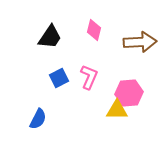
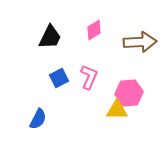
pink diamond: rotated 45 degrees clockwise
black trapezoid: rotated 8 degrees counterclockwise
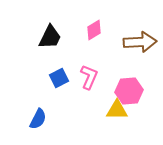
pink hexagon: moved 2 px up
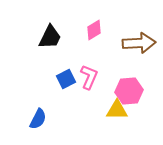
brown arrow: moved 1 px left, 1 px down
blue square: moved 7 px right, 1 px down
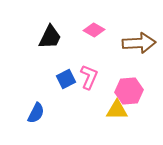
pink diamond: rotated 60 degrees clockwise
blue semicircle: moved 2 px left, 6 px up
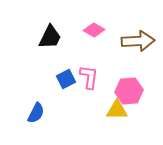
brown arrow: moved 1 px left, 2 px up
pink L-shape: rotated 15 degrees counterclockwise
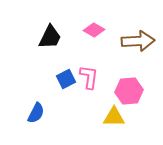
yellow triangle: moved 3 px left, 7 px down
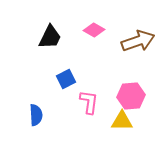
brown arrow: rotated 16 degrees counterclockwise
pink L-shape: moved 25 px down
pink hexagon: moved 2 px right, 5 px down
blue semicircle: moved 2 px down; rotated 30 degrees counterclockwise
yellow triangle: moved 8 px right, 4 px down
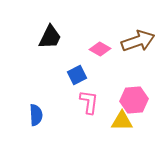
pink diamond: moved 6 px right, 19 px down
blue square: moved 11 px right, 4 px up
pink hexagon: moved 3 px right, 4 px down
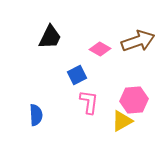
yellow triangle: rotated 30 degrees counterclockwise
